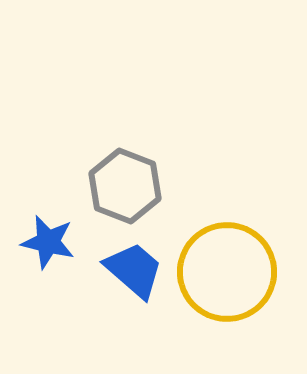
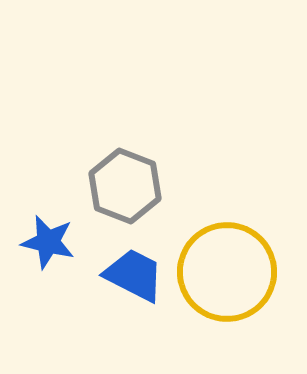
blue trapezoid: moved 5 px down; rotated 14 degrees counterclockwise
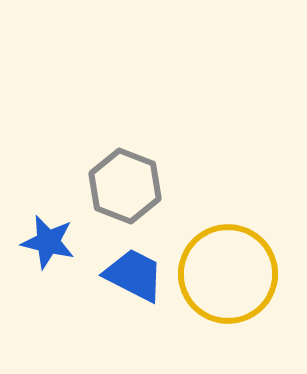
yellow circle: moved 1 px right, 2 px down
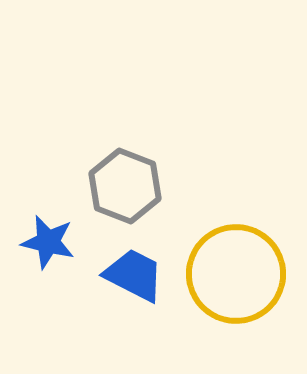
yellow circle: moved 8 px right
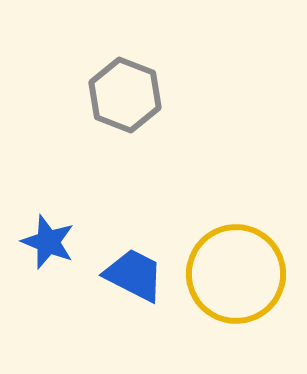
gray hexagon: moved 91 px up
blue star: rotated 8 degrees clockwise
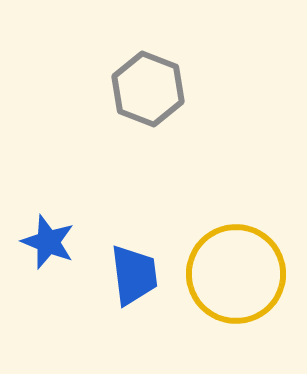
gray hexagon: moved 23 px right, 6 px up
blue trapezoid: rotated 56 degrees clockwise
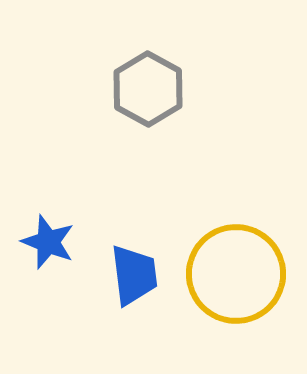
gray hexagon: rotated 8 degrees clockwise
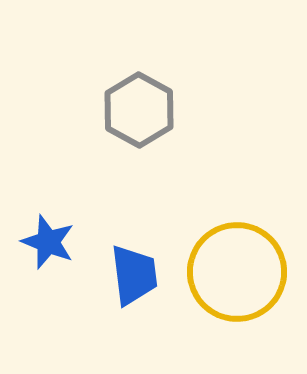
gray hexagon: moved 9 px left, 21 px down
yellow circle: moved 1 px right, 2 px up
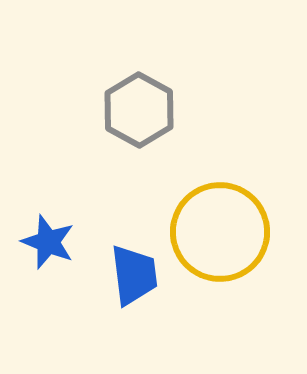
yellow circle: moved 17 px left, 40 px up
